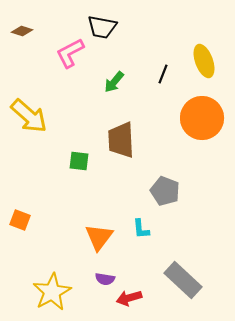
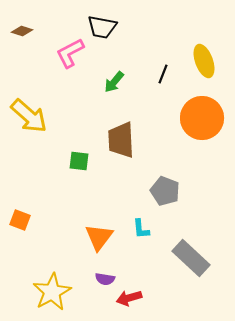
gray rectangle: moved 8 px right, 22 px up
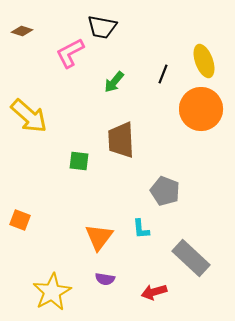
orange circle: moved 1 px left, 9 px up
red arrow: moved 25 px right, 6 px up
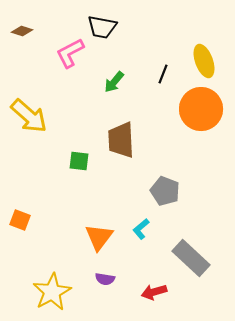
cyan L-shape: rotated 55 degrees clockwise
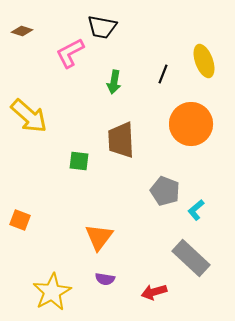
green arrow: rotated 30 degrees counterclockwise
orange circle: moved 10 px left, 15 px down
cyan L-shape: moved 55 px right, 19 px up
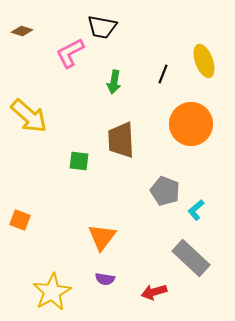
orange triangle: moved 3 px right
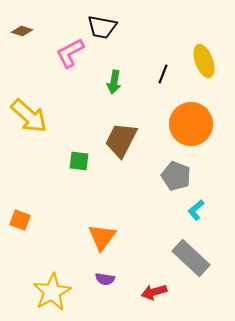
brown trapezoid: rotated 30 degrees clockwise
gray pentagon: moved 11 px right, 15 px up
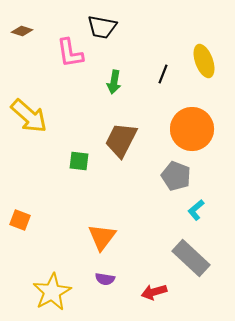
pink L-shape: rotated 72 degrees counterclockwise
orange circle: moved 1 px right, 5 px down
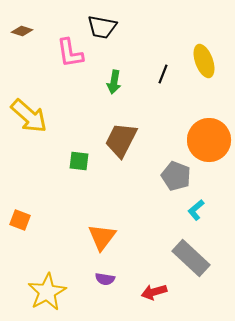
orange circle: moved 17 px right, 11 px down
yellow star: moved 5 px left
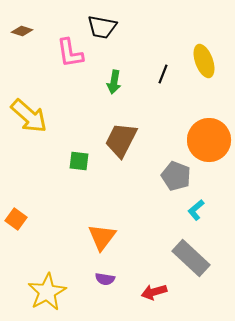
orange square: moved 4 px left, 1 px up; rotated 15 degrees clockwise
